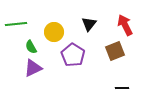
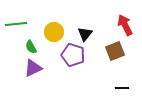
black triangle: moved 4 px left, 10 px down
purple pentagon: rotated 15 degrees counterclockwise
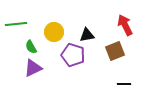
black triangle: moved 2 px right, 1 px down; rotated 42 degrees clockwise
black line: moved 2 px right, 4 px up
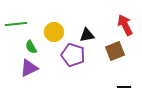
purple triangle: moved 4 px left
black line: moved 3 px down
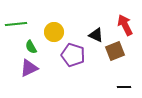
black triangle: moved 9 px right; rotated 35 degrees clockwise
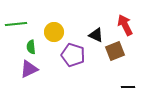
green semicircle: rotated 24 degrees clockwise
purple triangle: moved 1 px down
black line: moved 4 px right
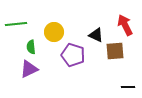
brown square: rotated 18 degrees clockwise
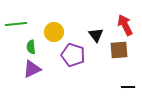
black triangle: rotated 28 degrees clockwise
brown square: moved 4 px right, 1 px up
purple triangle: moved 3 px right
